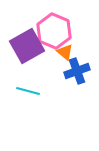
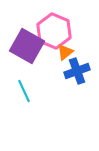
purple square: rotated 32 degrees counterclockwise
orange triangle: rotated 42 degrees clockwise
cyan line: moved 4 px left; rotated 50 degrees clockwise
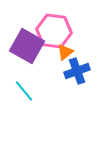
pink hexagon: rotated 16 degrees counterclockwise
cyan line: rotated 15 degrees counterclockwise
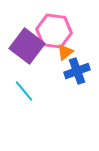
purple square: rotated 8 degrees clockwise
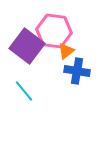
orange triangle: moved 1 px right, 1 px up
blue cross: rotated 30 degrees clockwise
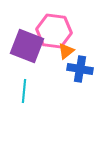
purple square: rotated 16 degrees counterclockwise
blue cross: moved 3 px right, 2 px up
cyan line: rotated 45 degrees clockwise
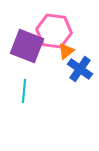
blue cross: rotated 25 degrees clockwise
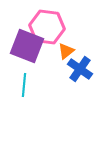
pink hexagon: moved 7 px left, 4 px up
cyan line: moved 6 px up
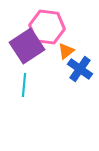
purple square: rotated 36 degrees clockwise
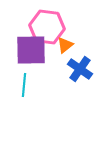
purple square: moved 4 px right, 4 px down; rotated 32 degrees clockwise
orange triangle: moved 1 px left, 6 px up
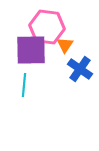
orange triangle: rotated 18 degrees counterclockwise
